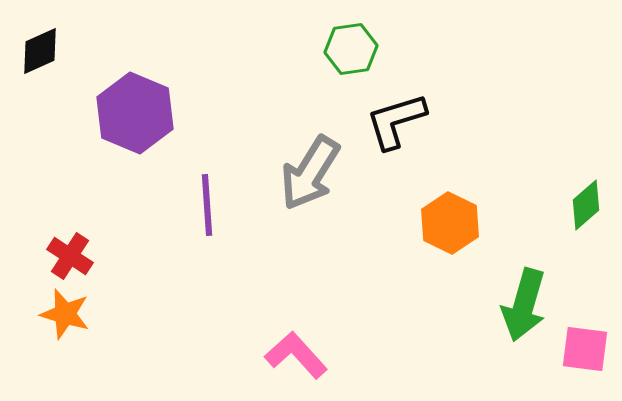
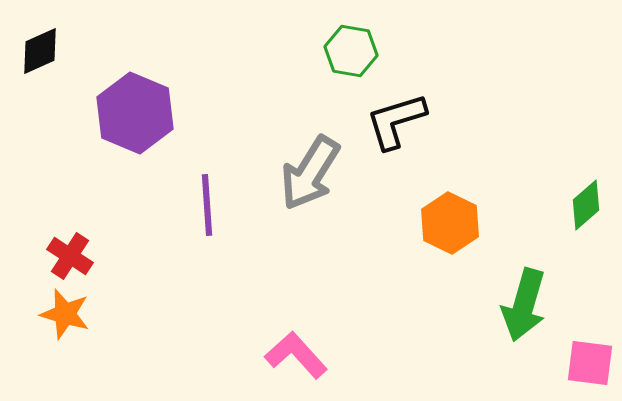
green hexagon: moved 2 px down; rotated 18 degrees clockwise
pink square: moved 5 px right, 14 px down
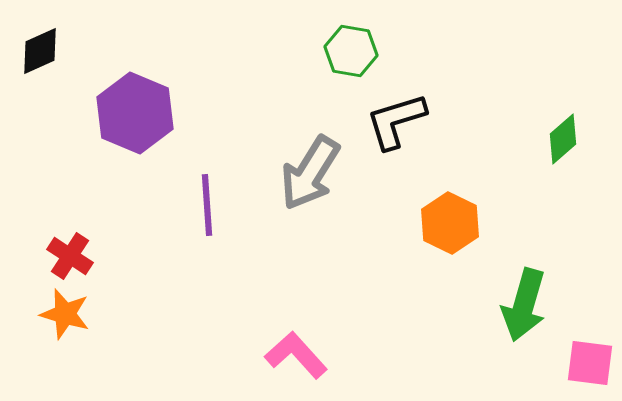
green diamond: moved 23 px left, 66 px up
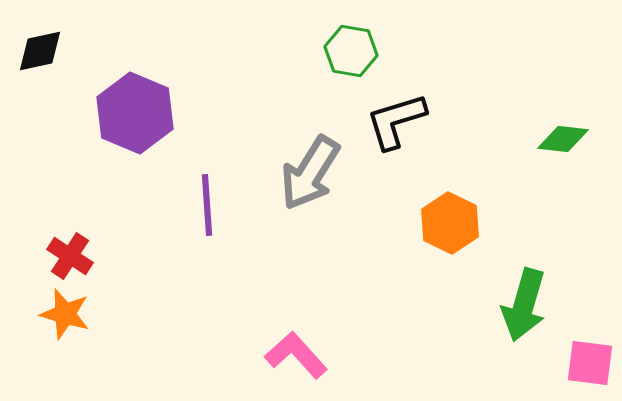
black diamond: rotated 12 degrees clockwise
green diamond: rotated 48 degrees clockwise
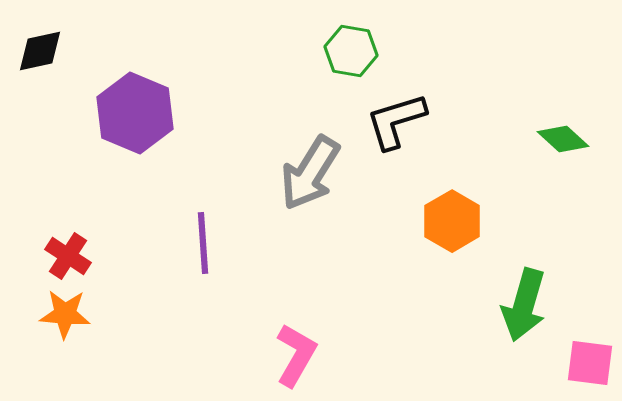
green diamond: rotated 36 degrees clockwise
purple line: moved 4 px left, 38 px down
orange hexagon: moved 2 px right, 2 px up; rotated 4 degrees clockwise
red cross: moved 2 px left
orange star: rotated 12 degrees counterclockwise
pink L-shape: rotated 72 degrees clockwise
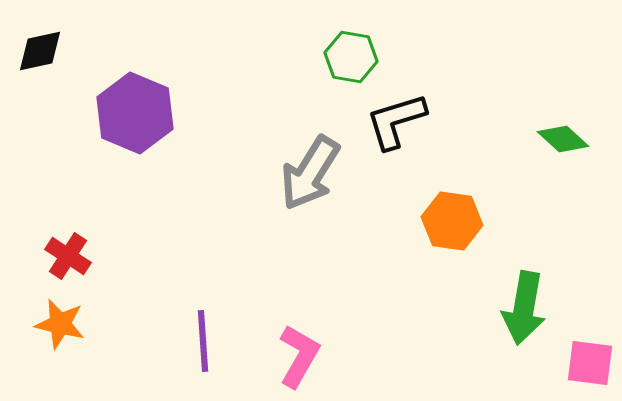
green hexagon: moved 6 px down
orange hexagon: rotated 22 degrees counterclockwise
purple line: moved 98 px down
green arrow: moved 3 px down; rotated 6 degrees counterclockwise
orange star: moved 5 px left, 10 px down; rotated 9 degrees clockwise
pink L-shape: moved 3 px right, 1 px down
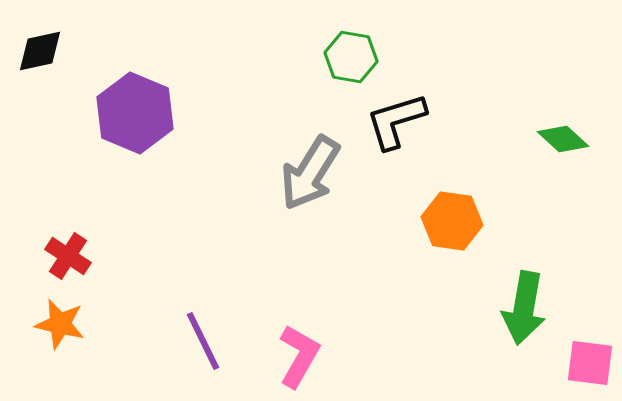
purple line: rotated 22 degrees counterclockwise
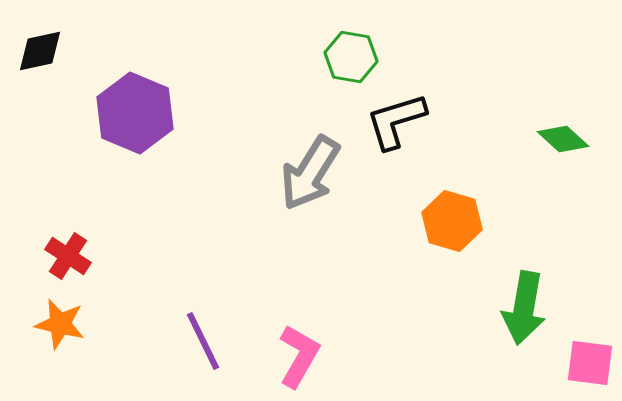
orange hexagon: rotated 8 degrees clockwise
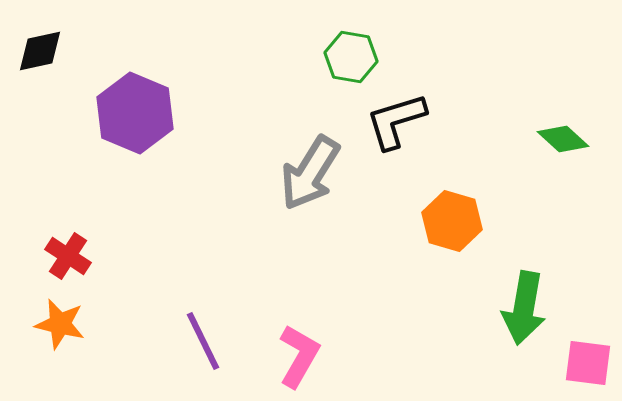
pink square: moved 2 px left
